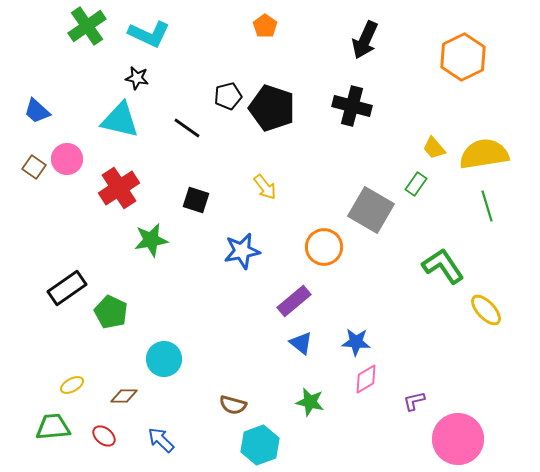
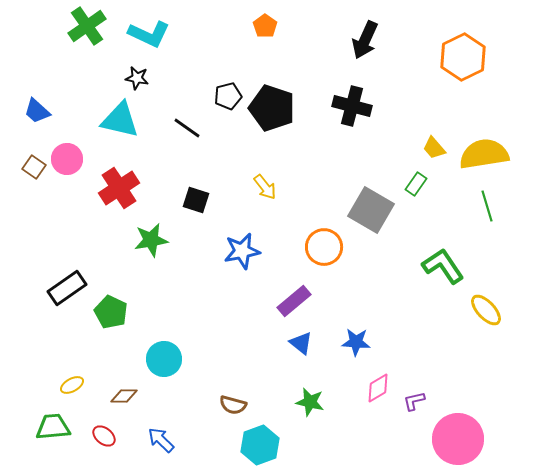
pink diamond at (366, 379): moved 12 px right, 9 px down
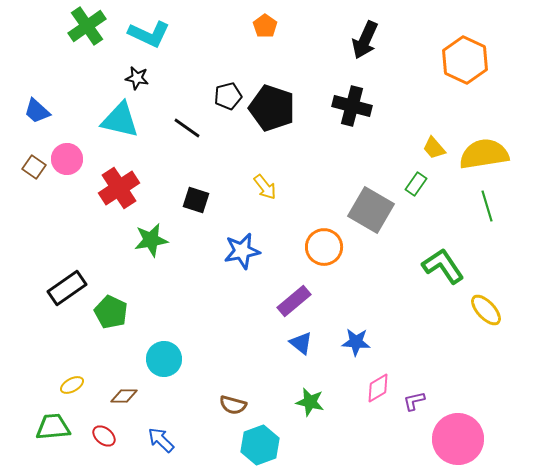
orange hexagon at (463, 57): moved 2 px right, 3 px down; rotated 9 degrees counterclockwise
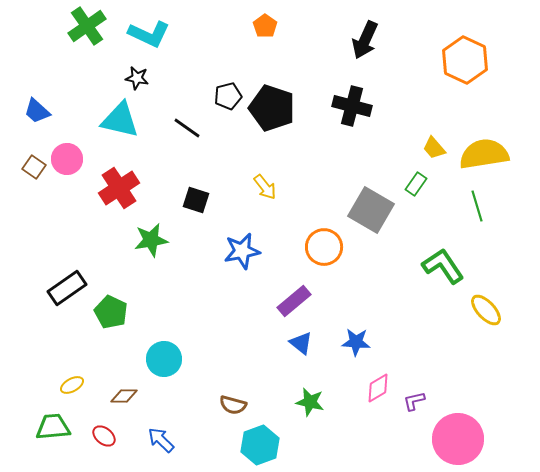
green line at (487, 206): moved 10 px left
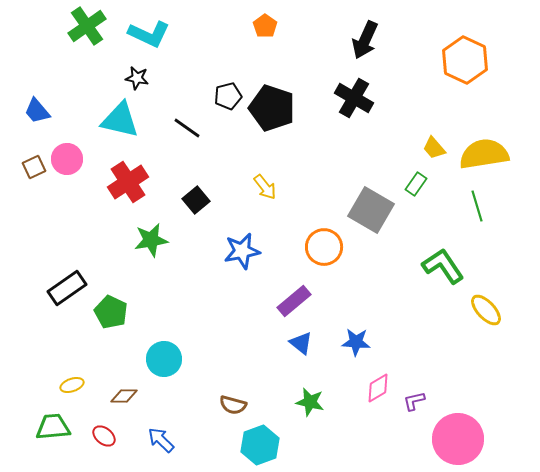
black cross at (352, 106): moved 2 px right, 8 px up; rotated 15 degrees clockwise
blue trapezoid at (37, 111): rotated 8 degrees clockwise
brown square at (34, 167): rotated 30 degrees clockwise
red cross at (119, 188): moved 9 px right, 6 px up
black square at (196, 200): rotated 32 degrees clockwise
yellow ellipse at (72, 385): rotated 10 degrees clockwise
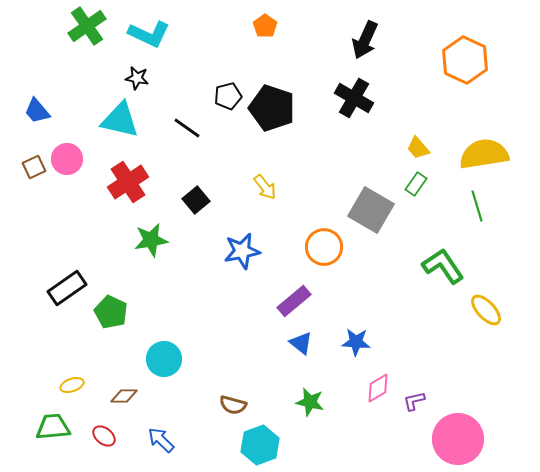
yellow trapezoid at (434, 148): moved 16 px left
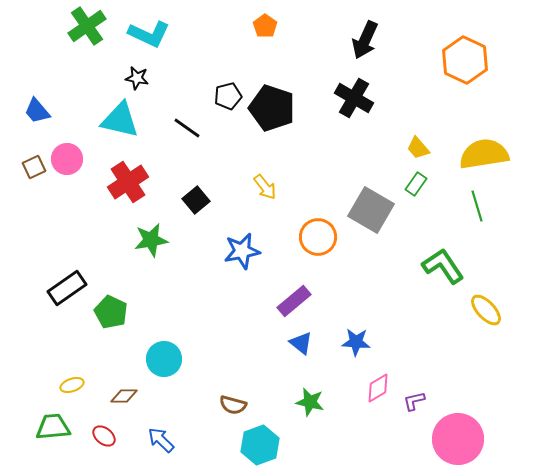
orange circle at (324, 247): moved 6 px left, 10 px up
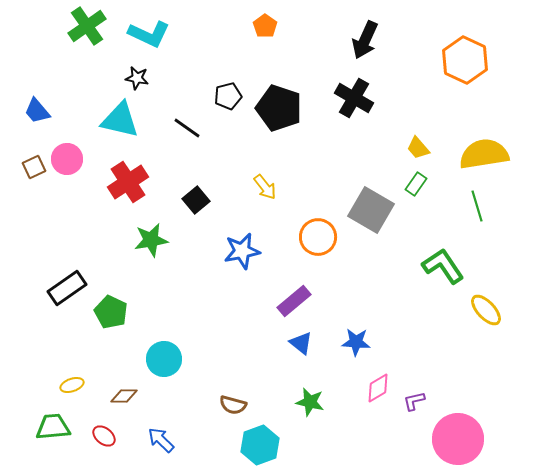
black pentagon at (272, 108): moved 7 px right
